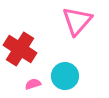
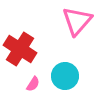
pink semicircle: rotated 140 degrees clockwise
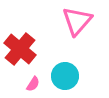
red cross: rotated 8 degrees clockwise
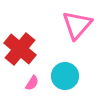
pink triangle: moved 4 px down
pink semicircle: moved 1 px left, 1 px up
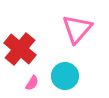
pink triangle: moved 4 px down
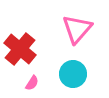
cyan circle: moved 8 px right, 2 px up
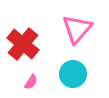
red cross: moved 3 px right, 5 px up
pink semicircle: moved 1 px left, 1 px up
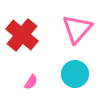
red cross: moved 1 px left, 9 px up
cyan circle: moved 2 px right
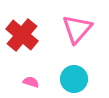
cyan circle: moved 1 px left, 5 px down
pink semicircle: rotated 105 degrees counterclockwise
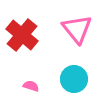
pink triangle: rotated 20 degrees counterclockwise
pink semicircle: moved 4 px down
